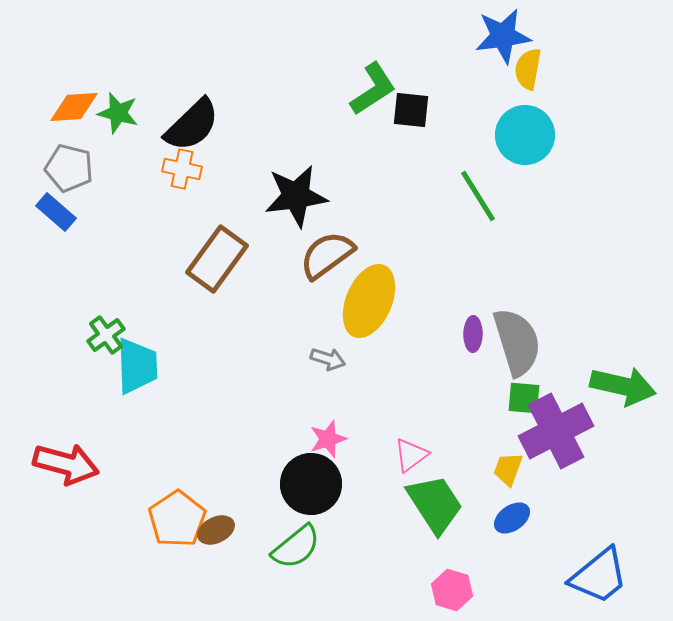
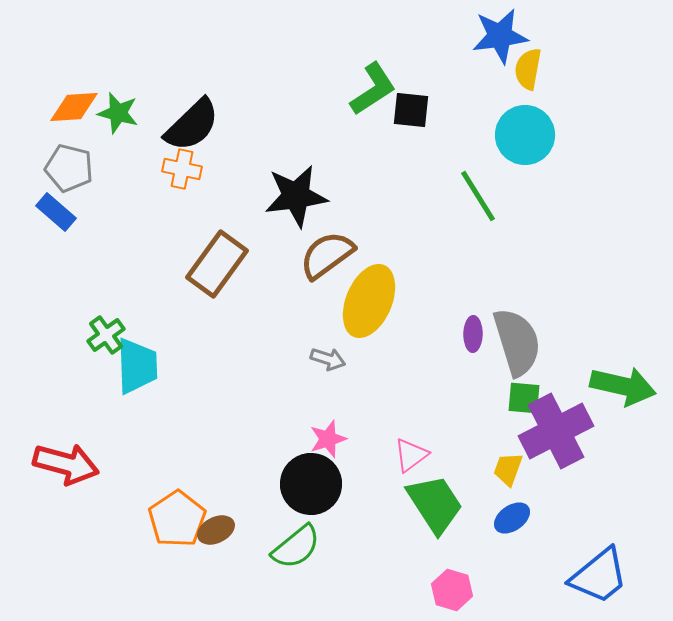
blue star: moved 3 px left
brown rectangle: moved 5 px down
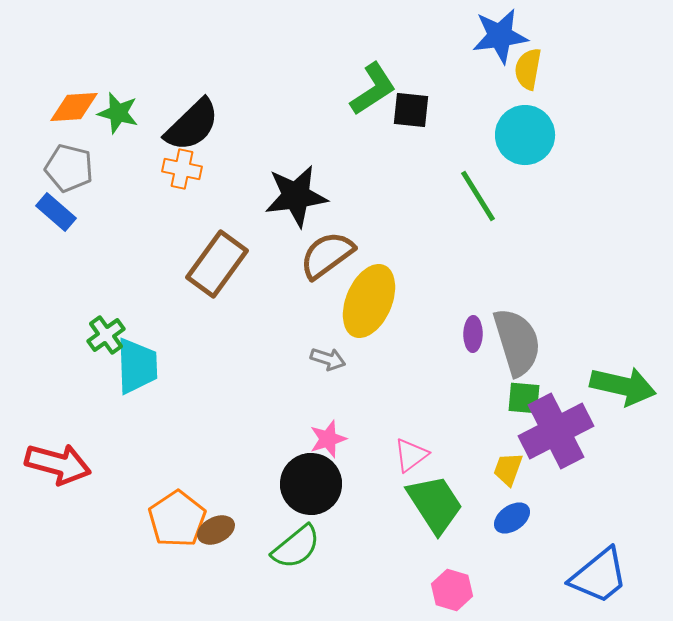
red arrow: moved 8 px left
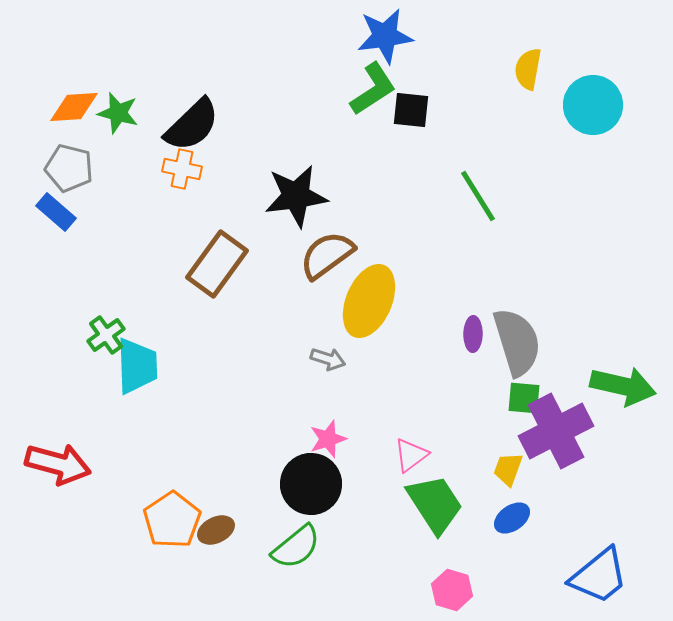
blue star: moved 115 px left
cyan circle: moved 68 px right, 30 px up
orange pentagon: moved 5 px left, 1 px down
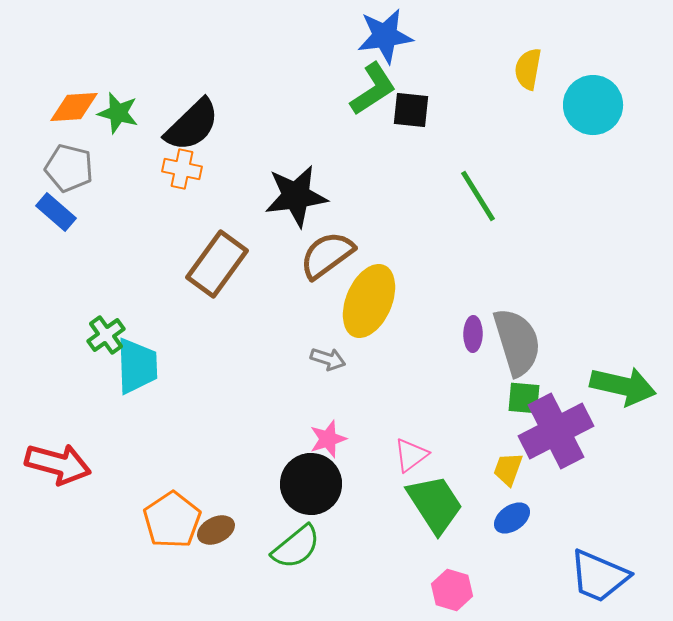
blue trapezoid: rotated 62 degrees clockwise
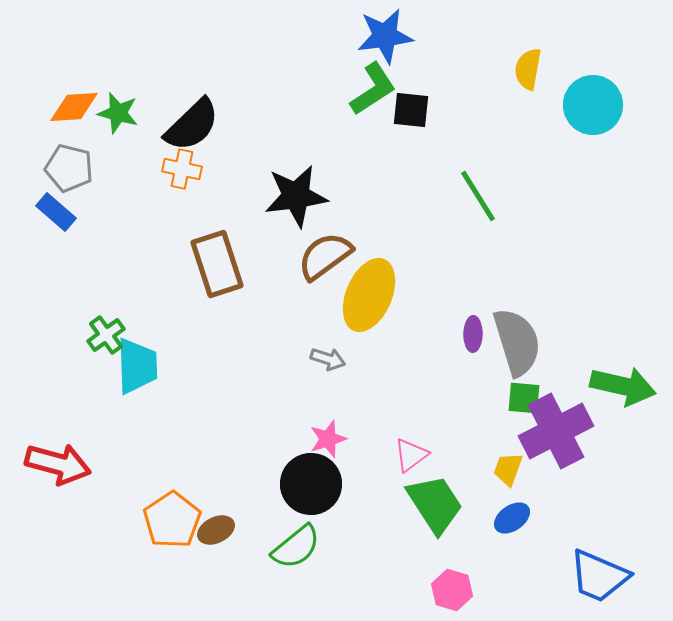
brown semicircle: moved 2 px left, 1 px down
brown rectangle: rotated 54 degrees counterclockwise
yellow ellipse: moved 6 px up
